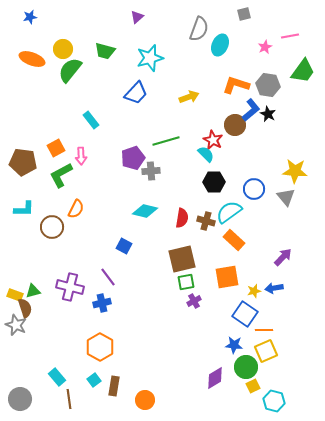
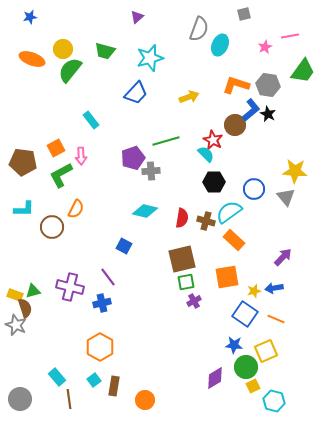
orange line at (264, 330): moved 12 px right, 11 px up; rotated 24 degrees clockwise
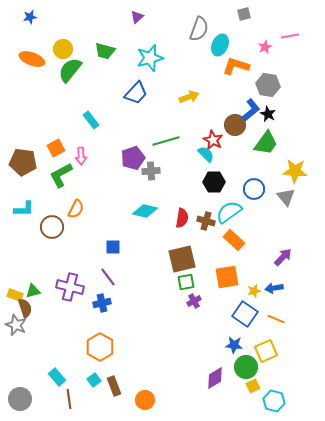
green trapezoid at (303, 71): moved 37 px left, 72 px down
orange L-shape at (236, 85): moved 19 px up
blue square at (124, 246): moved 11 px left, 1 px down; rotated 28 degrees counterclockwise
brown rectangle at (114, 386): rotated 30 degrees counterclockwise
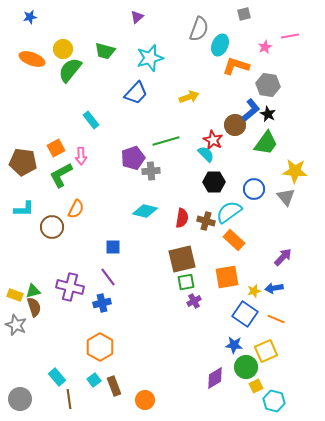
brown semicircle at (25, 308): moved 9 px right, 1 px up
yellow square at (253, 386): moved 3 px right
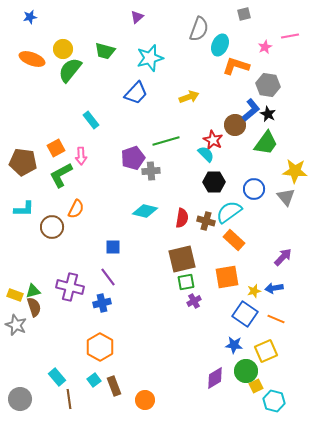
green circle at (246, 367): moved 4 px down
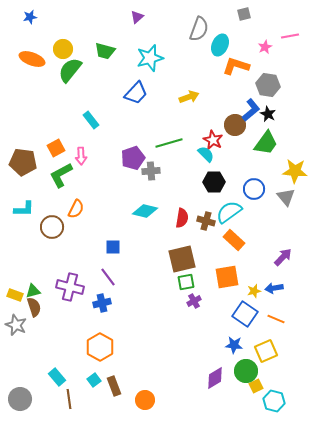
green line at (166, 141): moved 3 px right, 2 px down
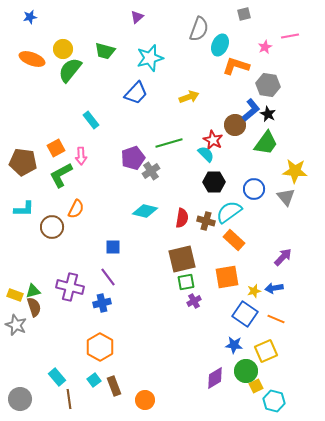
gray cross at (151, 171): rotated 30 degrees counterclockwise
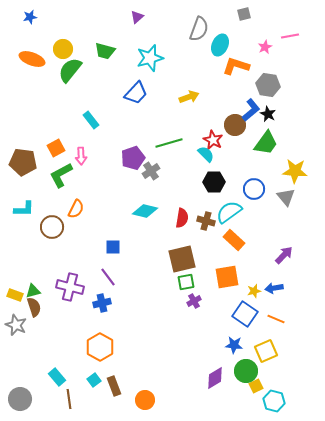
purple arrow at (283, 257): moved 1 px right, 2 px up
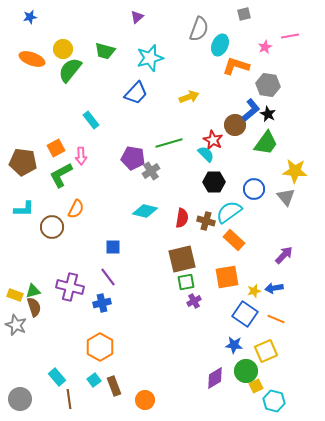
purple pentagon at (133, 158): rotated 30 degrees clockwise
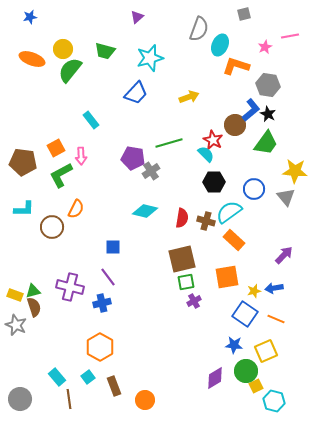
cyan square at (94, 380): moved 6 px left, 3 px up
